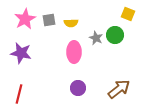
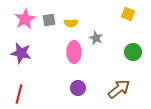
green circle: moved 18 px right, 17 px down
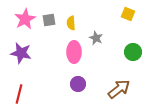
yellow semicircle: rotated 88 degrees clockwise
purple circle: moved 4 px up
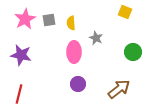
yellow square: moved 3 px left, 2 px up
purple star: moved 2 px down
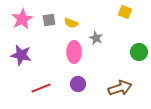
pink star: moved 3 px left
yellow semicircle: rotated 64 degrees counterclockwise
green circle: moved 6 px right
brown arrow: moved 1 px right, 1 px up; rotated 20 degrees clockwise
red line: moved 22 px right, 6 px up; rotated 54 degrees clockwise
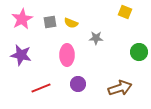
gray square: moved 1 px right, 2 px down
gray star: rotated 24 degrees counterclockwise
pink ellipse: moved 7 px left, 3 px down
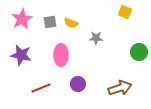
pink ellipse: moved 6 px left
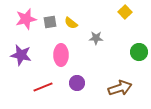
yellow square: rotated 24 degrees clockwise
pink star: moved 4 px right; rotated 15 degrees clockwise
yellow semicircle: rotated 16 degrees clockwise
purple circle: moved 1 px left, 1 px up
red line: moved 2 px right, 1 px up
